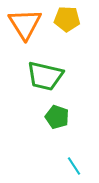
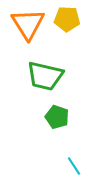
orange triangle: moved 3 px right
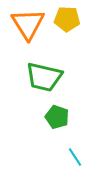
green trapezoid: moved 1 px left, 1 px down
cyan line: moved 1 px right, 9 px up
